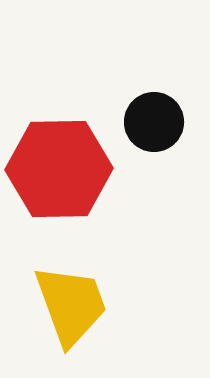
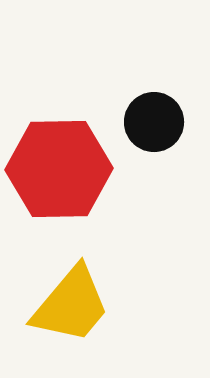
yellow trapezoid: rotated 60 degrees clockwise
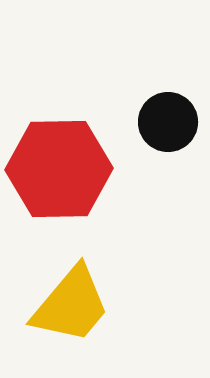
black circle: moved 14 px right
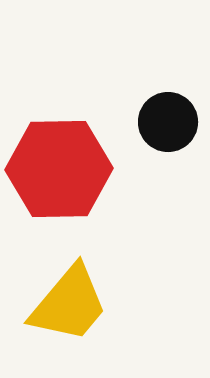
yellow trapezoid: moved 2 px left, 1 px up
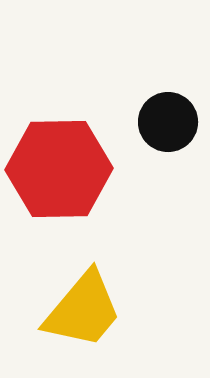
yellow trapezoid: moved 14 px right, 6 px down
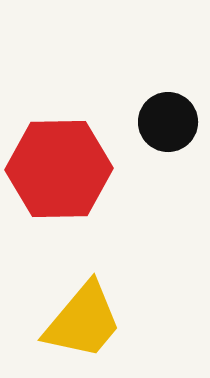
yellow trapezoid: moved 11 px down
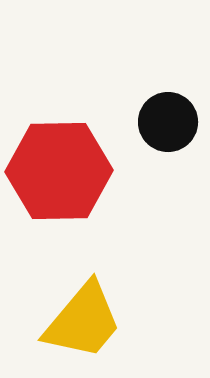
red hexagon: moved 2 px down
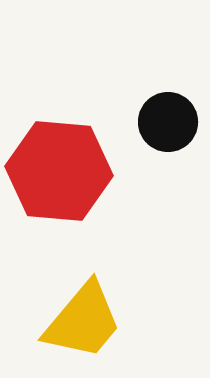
red hexagon: rotated 6 degrees clockwise
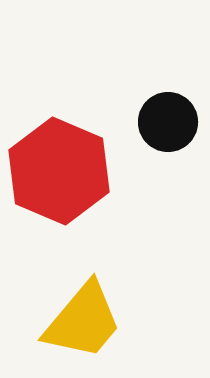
red hexagon: rotated 18 degrees clockwise
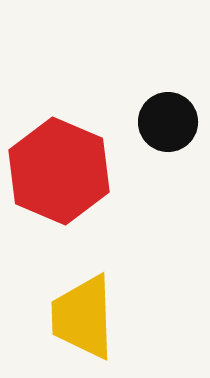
yellow trapezoid: moved 4 px up; rotated 138 degrees clockwise
